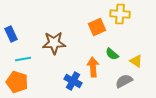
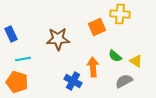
brown star: moved 4 px right, 4 px up
green semicircle: moved 3 px right, 2 px down
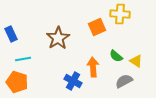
brown star: moved 1 px up; rotated 30 degrees counterclockwise
green semicircle: moved 1 px right
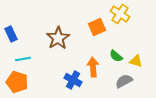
yellow cross: rotated 30 degrees clockwise
yellow triangle: rotated 16 degrees counterclockwise
blue cross: moved 1 px up
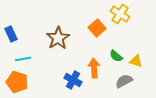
orange square: moved 1 px down; rotated 18 degrees counterclockwise
orange arrow: moved 1 px right, 1 px down
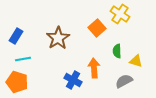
blue rectangle: moved 5 px right, 2 px down; rotated 56 degrees clockwise
green semicircle: moved 1 px right, 5 px up; rotated 48 degrees clockwise
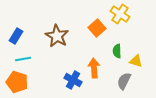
brown star: moved 1 px left, 2 px up; rotated 10 degrees counterclockwise
gray semicircle: rotated 36 degrees counterclockwise
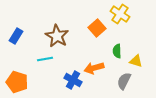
cyan line: moved 22 px right
orange arrow: rotated 102 degrees counterclockwise
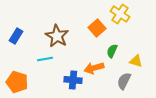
green semicircle: moved 5 px left; rotated 24 degrees clockwise
blue cross: rotated 24 degrees counterclockwise
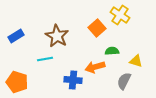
yellow cross: moved 1 px down
blue rectangle: rotated 28 degrees clockwise
green semicircle: rotated 64 degrees clockwise
orange arrow: moved 1 px right, 1 px up
